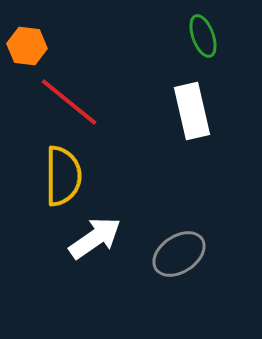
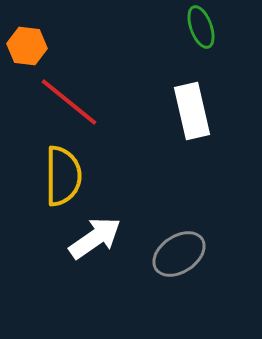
green ellipse: moved 2 px left, 9 px up
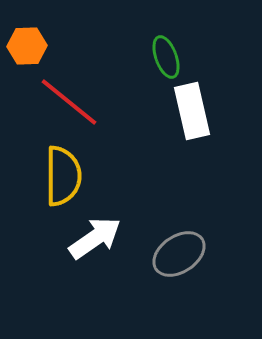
green ellipse: moved 35 px left, 30 px down
orange hexagon: rotated 9 degrees counterclockwise
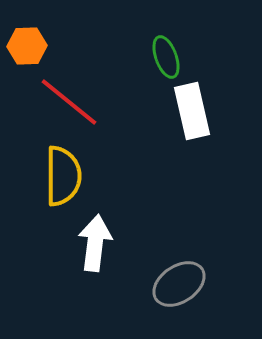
white arrow: moved 5 px down; rotated 48 degrees counterclockwise
gray ellipse: moved 30 px down
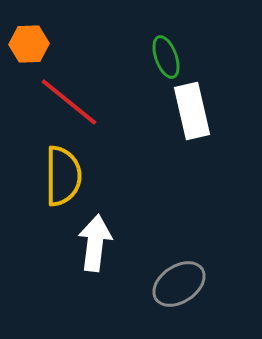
orange hexagon: moved 2 px right, 2 px up
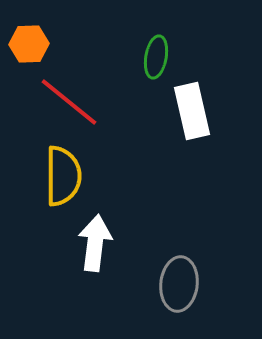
green ellipse: moved 10 px left; rotated 30 degrees clockwise
gray ellipse: rotated 50 degrees counterclockwise
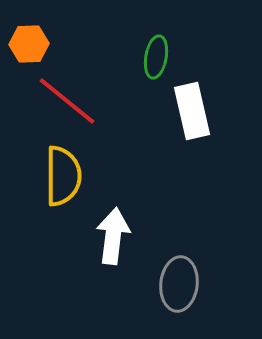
red line: moved 2 px left, 1 px up
white arrow: moved 18 px right, 7 px up
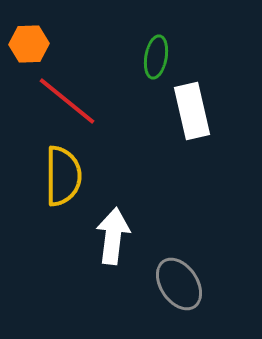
gray ellipse: rotated 40 degrees counterclockwise
